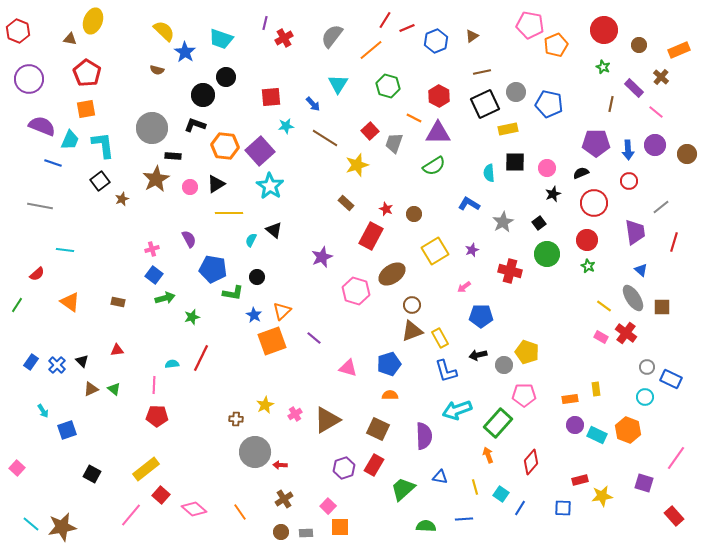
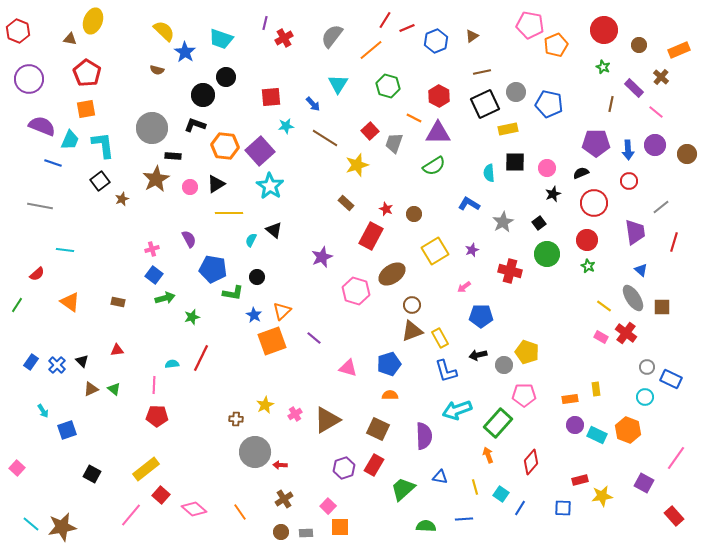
purple square at (644, 483): rotated 12 degrees clockwise
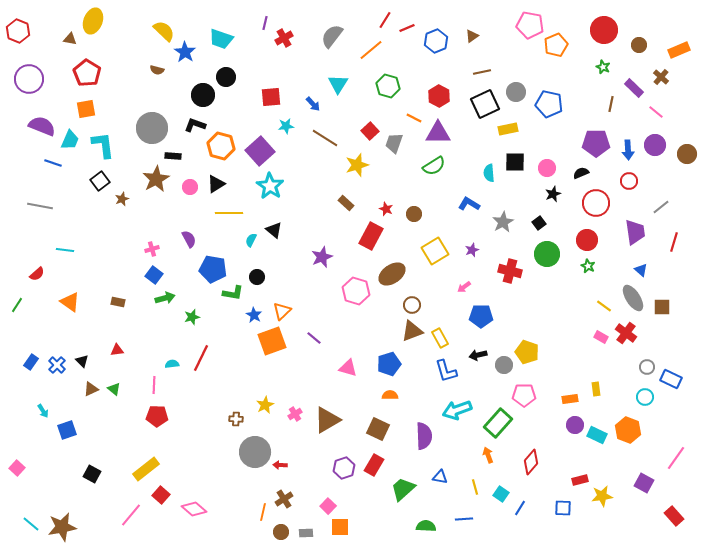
orange hexagon at (225, 146): moved 4 px left; rotated 8 degrees clockwise
red circle at (594, 203): moved 2 px right
orange line at (240, 512): moved 23 px right; rotated 48 degrees clockwise
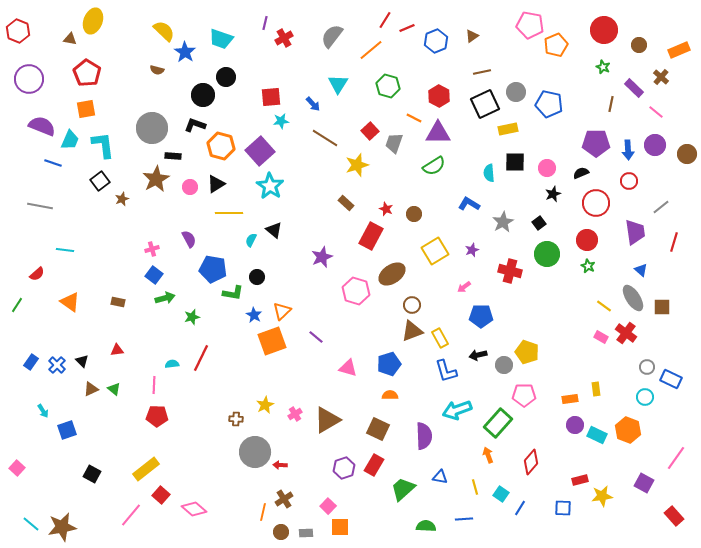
cyan star at (286, 126): moved 5 px left, 5 px up
purple line at (314, 338): moved 2 px right, 1 px up
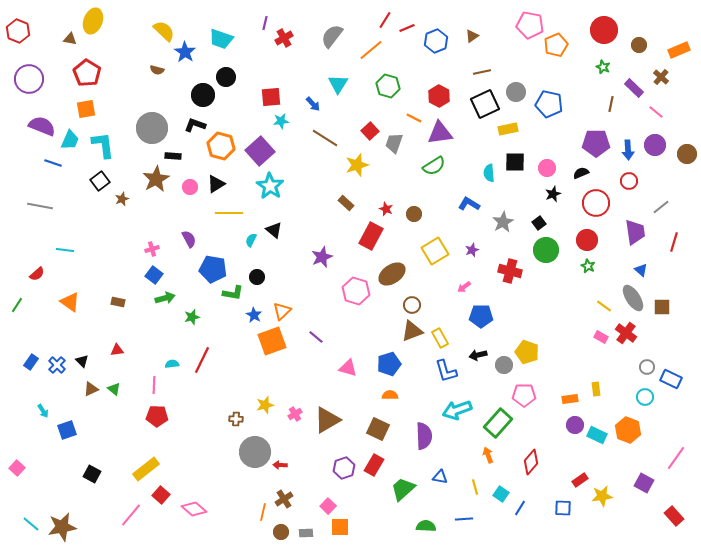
purple triangle at (438, 133): moved 2 px right; rotated 8 degrees counterclockwise
green circle at (547, 254): moved 1 px left, 4 px up
red line at (201, 358): moved 1 px right, 2 px down
yellow star at (265, 405): rotated 12 degrees clockwise
red rectangle at (580, 480): rotated 21 degrees counterclockwise
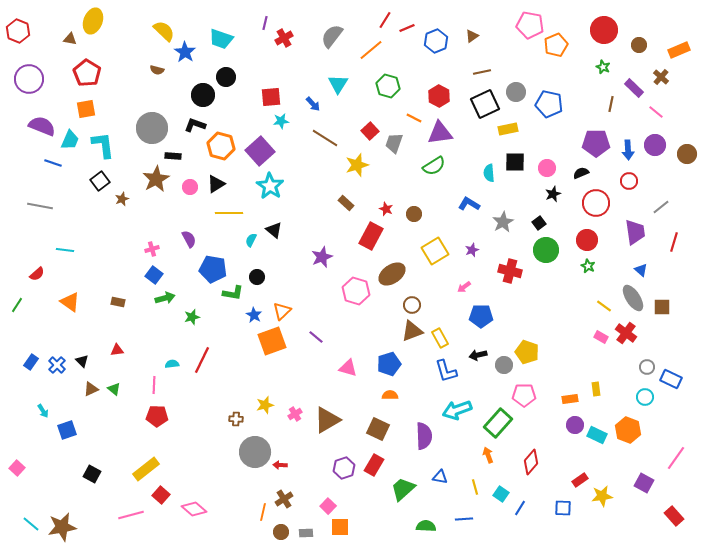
pink line at (131, 515): rotated 35 degrees clockwise
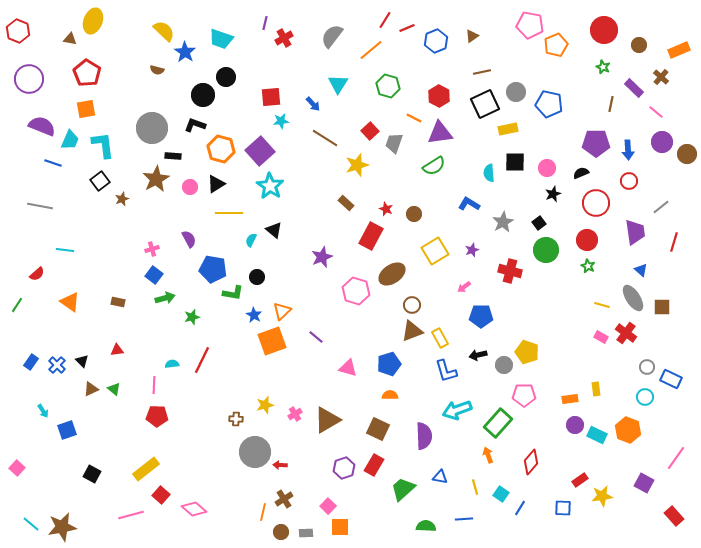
purple circle at (655, 145): moved 7 px right, 3 px up
orange hexagon at (221, 146): moved 3 px down
yellow line at (604, 306): moved 2 px left, 1 px up; rotated 21 degrees counterclockwise
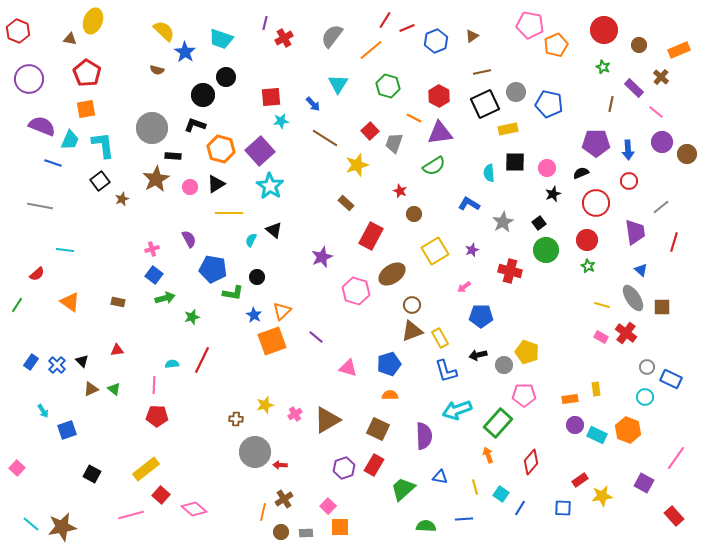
red star at (386, 209): moved 14 px right, 18 px up
